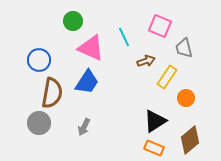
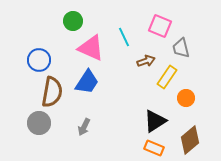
gray trapezoid: moved 3 px left
brown semicircle: moved 1 px up
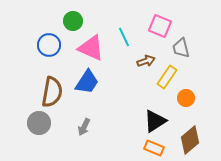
blue circle: moved 10 px right, 15 px up
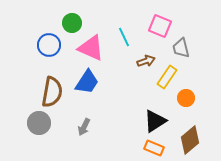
green circle: moved 1 px left, 2 px down
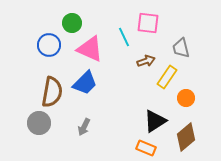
pink square: moved 12 px left, 3 px up; rotated 15 degrees counterclockwise
pink triangle: moved 1 px left, 1 px down
blue trapezoid: moved 2 px left, 1 px down; rotated 12 degrees clockwise
brown diamond: moved 4 px left, 3 px up
orange rectangle: moved 8 px left
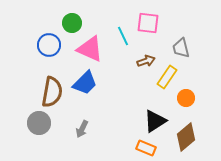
cyan line: moved 1 px left, 1 px up
gray arrow: moved 2 px left, 2 px down
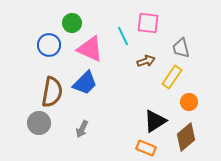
yellow rectangle: moved 5 px right
orange circle: moved 3 px right, 4 px down
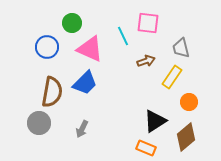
blue circle: moved 2 px left, 2 px down
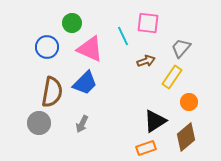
gray trapezoid: rotated 55 degrees clockwise
gray arrow: moved 5 px up
orange rectangle: rotated 42 degrees counterclockwise
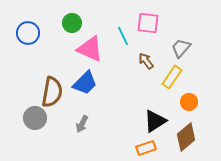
blue circle: moved 19 px left, 14 px up
brown arrow: rotated 108 degrees counterclockwise
gray circle: moved 4 px left, 5 px up
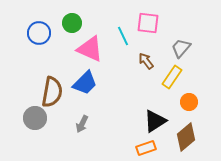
blue circle: moved 11 px right
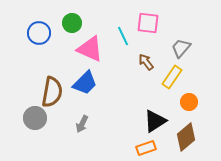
brown arrow: moved 1 px down
